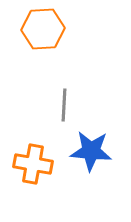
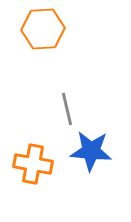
gray line: moved 3 px right, 4 px down; rotated 16 degrees counterclockwise
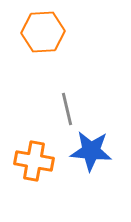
orange hexagon: moved 3 px down
orange cross: moved 1 px right, 3 px up
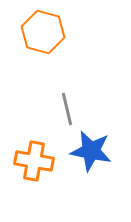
orange hexagon: rotated 18 degrees clockwise
blue star: rotated 6 degrees clockwise
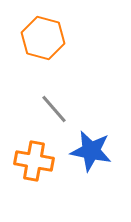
orange hexagon: moved 6 px down
gray line: moved 13 px left; rotated 28 degrees counterclockwise
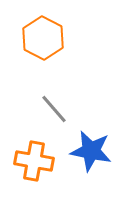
orange hexagon: rotated 12 degrees clockwise
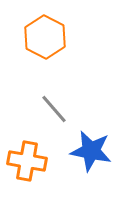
orange hexagon: moved 2 px right, 1 px up
orange cross: moved 7 px left
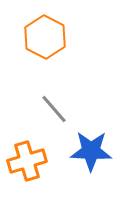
blue star: rotated 9 degrees counterclockwise
orange cross: rotated 27 degrees counterclockwise
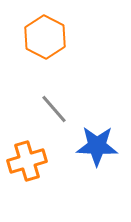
blue star: moved 6 px right, 5 px up
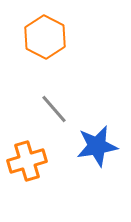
blue star: rotated 12 degrees counterclockwise
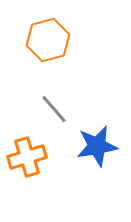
orange hexagon: moved 3 px right, 3 px down; rotated 18 degrees clockwise
orange cross: moved 4 px up
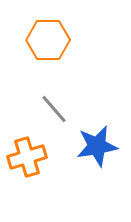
orange hexagon: rotated 15 degrees clockwise
